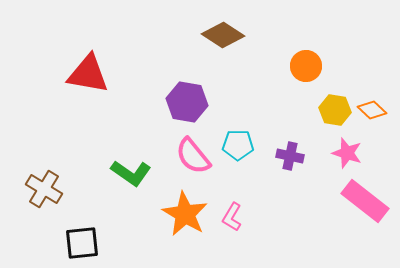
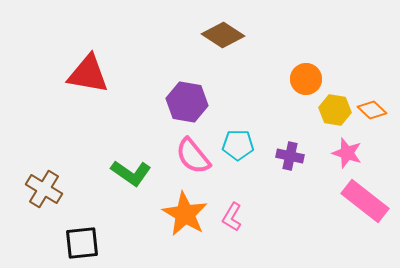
orange circle: moved 13 px down
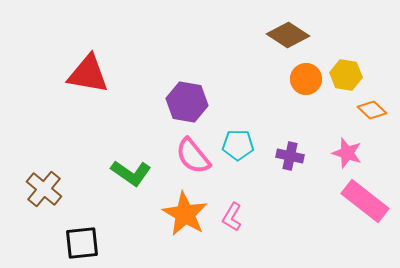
brown diamond: moved 65 px right
yellow hexagon: moved 11 px right, 35 px up
brown cross: rotated 9 degrees clockwise
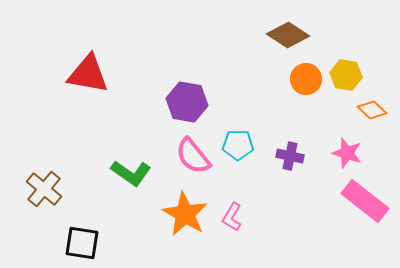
black square: rotated 15 degrees clockwise
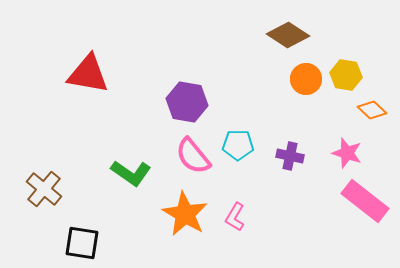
pink L-shape: moved 3 px right
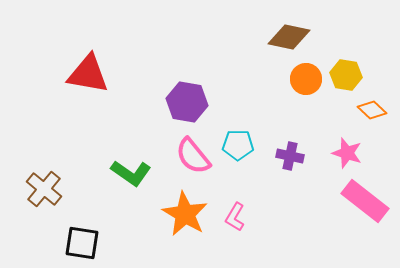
brown diamond: moved 1 px right, 2 px down; rotated 21 degrees counterclockwise
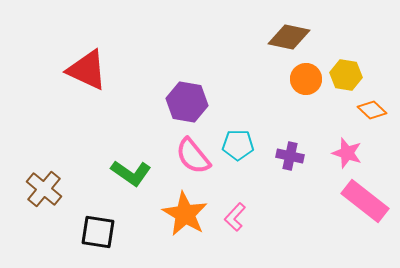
red triangle: moved 1 px left, 4 px up; rotated 15 degrees clockwise
pink L-shape: rotated 12 degrees clockwise
black square: moved 16 px right, 11 px up
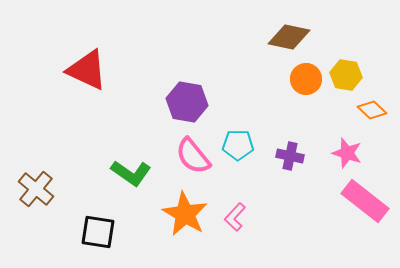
brown cross: moved 8 px left
